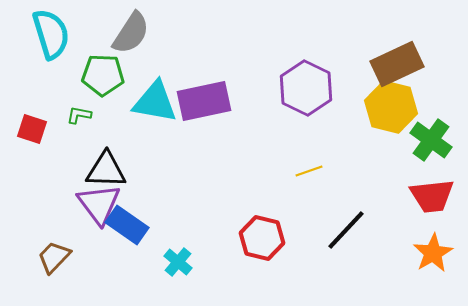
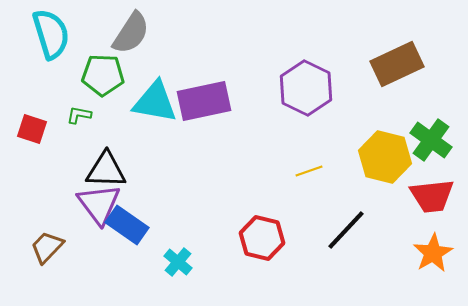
yellow hexagon: moved 6 px left, 50 px down
brown trapezoid: moved 7 px left, 10 px up
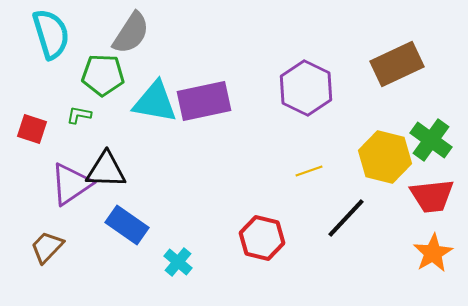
purple triangle: moved 28 px left, 20 px up; rotated 33 degrees clockwise
black line: moved 12 px up
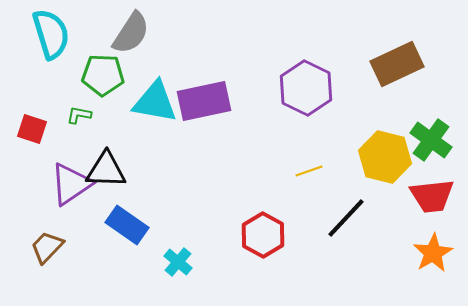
red hexagon: moved 1 px right, 3 px up; rotated 15 degrees clockwise
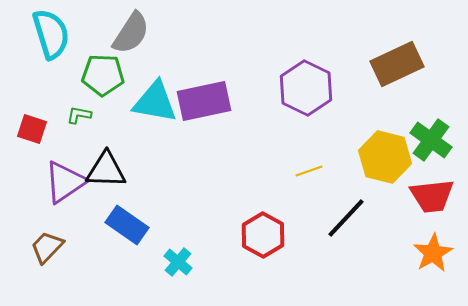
purple triangle: moved 6 px left, 2 px up
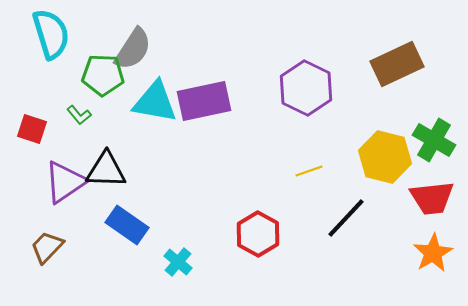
gray semicircle: moved 2 px right, 16 px down
green L-shape: rotated 140 degrees counterclockwise
green cross: moved 3 px right; rotated 6 degrees counterclockwise
red trapezoid: moved 2 px down
red hexagon: moved 5 px left, 1 px up
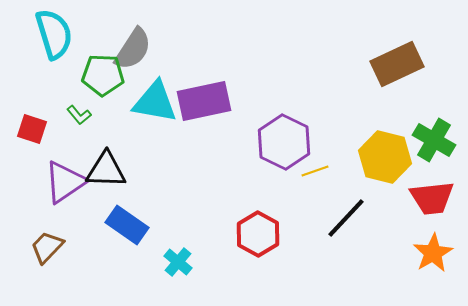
cyan semicircle: moved 3 px right
purple hexagon: moved 22 px left, 54 px down
yellow line: moved 6 px right
